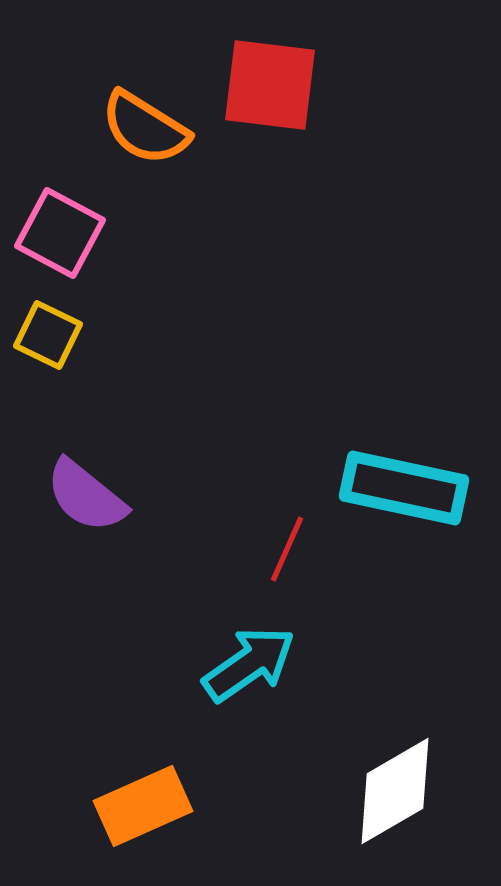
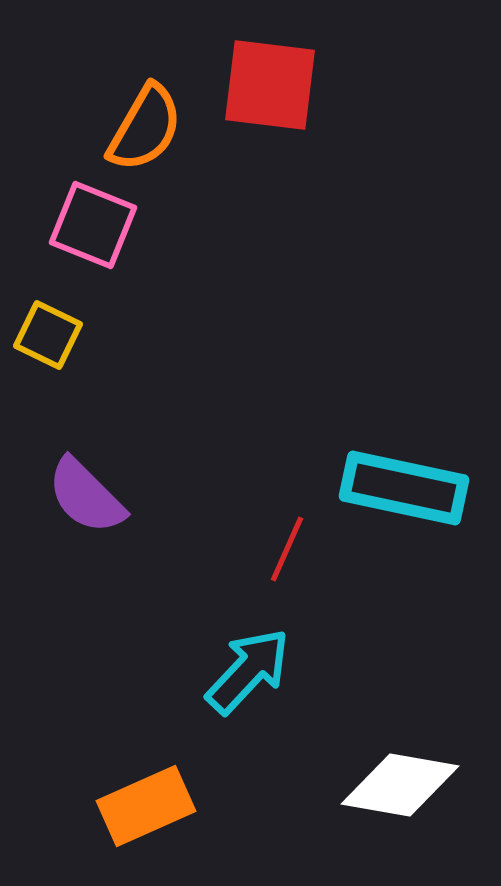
orange semicircle: rotated 92 degrees counterclockwise
pink square: moved 33 px right, 8 px up; rotated 6 degrees counterclockwise
purple semicircle: rotated 6 degrees clockwise
cyan arrow: moved 1 px left, 7 px down; rotated 12 degrees counterclockwise
white diamond: moved 5 px right, 6 px up; rotated 40 degrees clockwise
orange rectangle: moved 3 px right
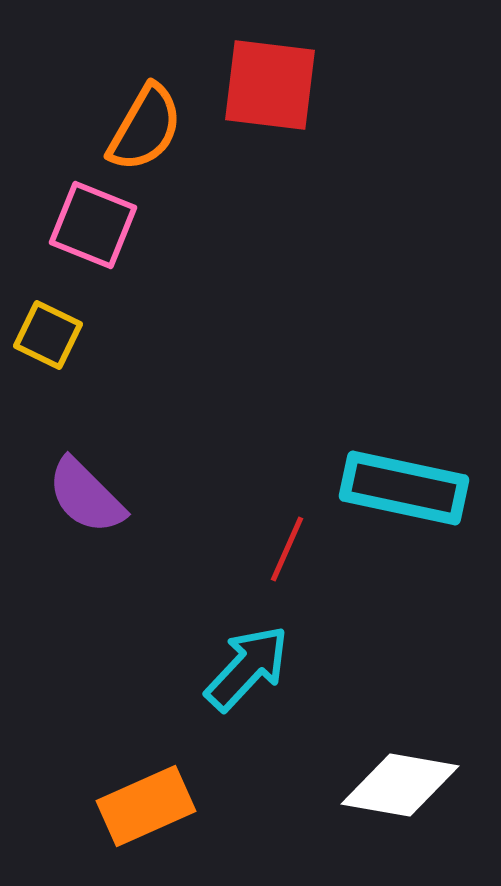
cyan arrow: moved 1 px left, 3 px up
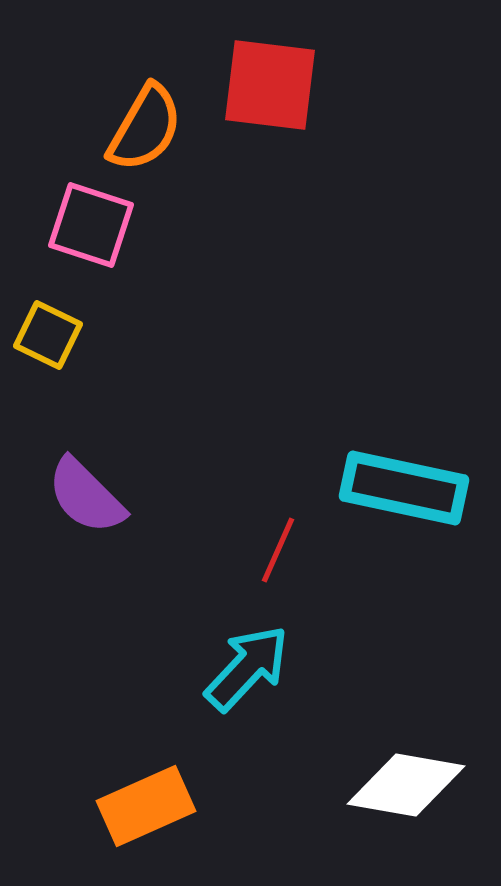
pink square: moved 2 px left; rotated 4 degrees counterclockwise
red line: moved 9 px left, 1 px down
white diamond: moved 6 px right
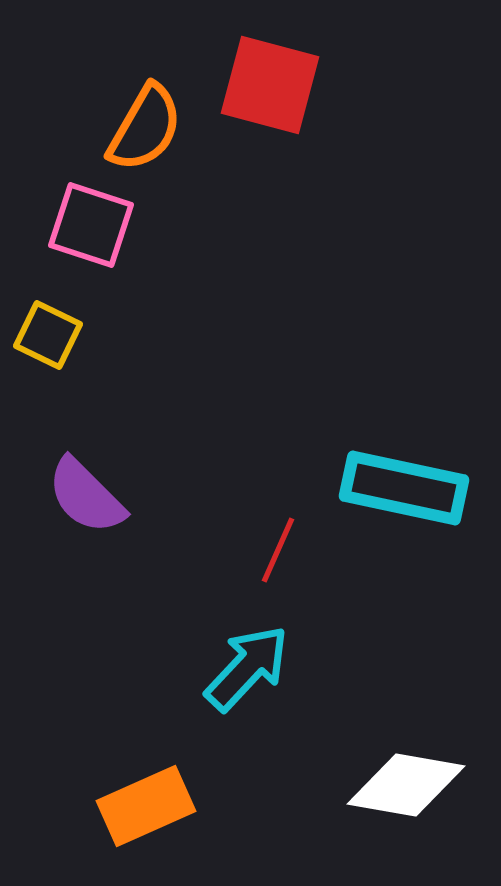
red square: rotated 8 degrees clockwise
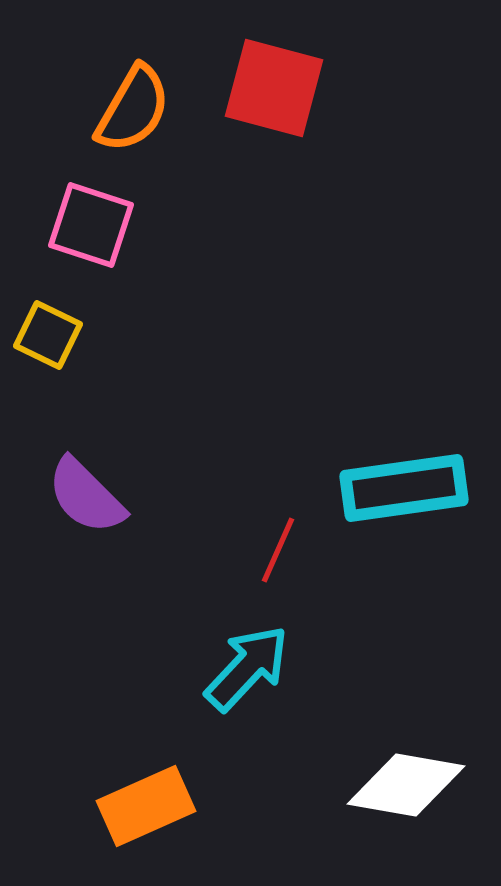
red square: moved 4 px right, 3 px down
orange semicircle: moved 12 px left, 19 px up
cyan rectangle: rotated 20 degrees counterclockwise
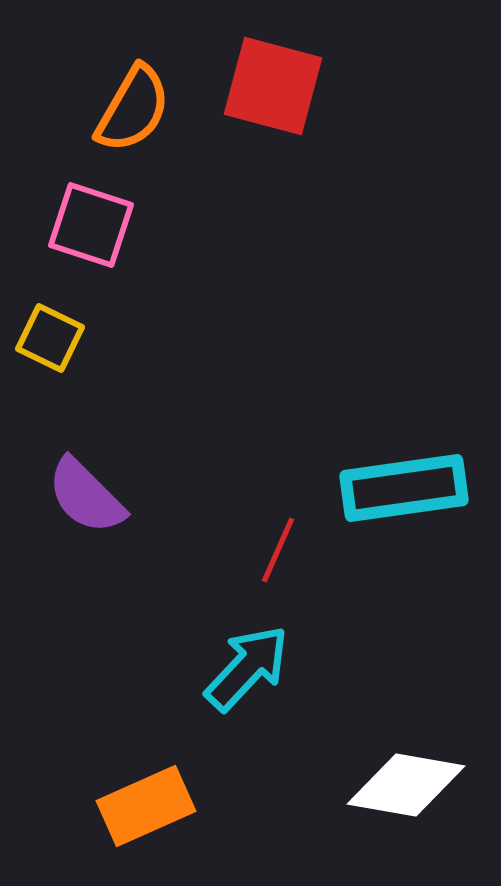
red square: moved 1 px left, 2 px up
yellow square: moved 2 px right, 3 px down
